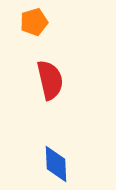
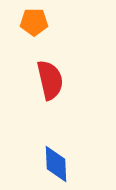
orange pentagon: rotated 16 degrees clockwise
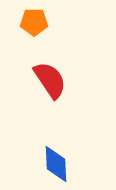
red semicircle: rotated 21 degrees counterclockwise
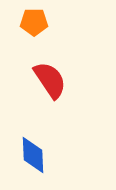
blue diamond: moved 23 px left, 9 px up
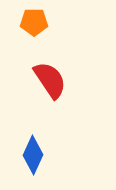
blue diamond: rotated 27 degrees clockwise
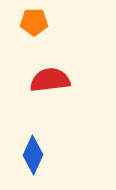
red semicircle: rotated 63 degrees counterclockwise
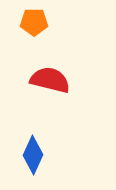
red semicircle: rotated 21 degrees clockwise
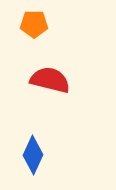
orange pentagon: moved 2 px down
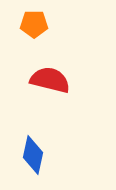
blue diamond: rotated 12 degrees counterclockwise
